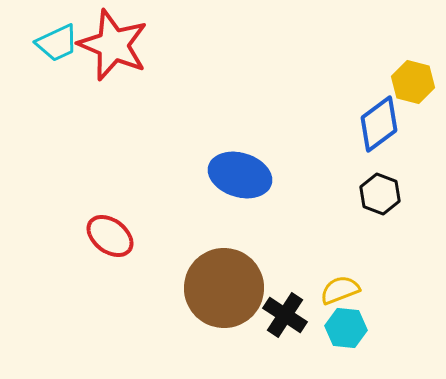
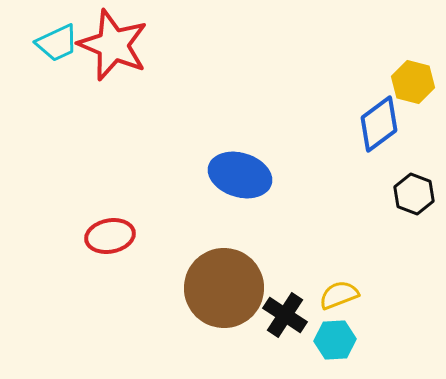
black hexagon: moved 34 px right
red ellipse: rotated 48 degrees counterclockwise
yellow semicircle: moved 1 px left, 5 px down
cyan hexagon: moved 11 px left, 12 px down; rotated 9 degrees counterclockwise
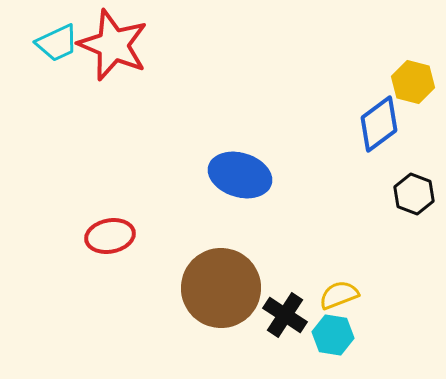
brown circle: moved 3 px left
cyan hexagon: moved 2 px left, 5 px up; rotated 12 degrees clockwise
